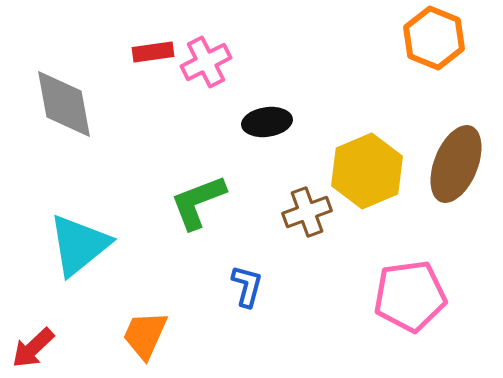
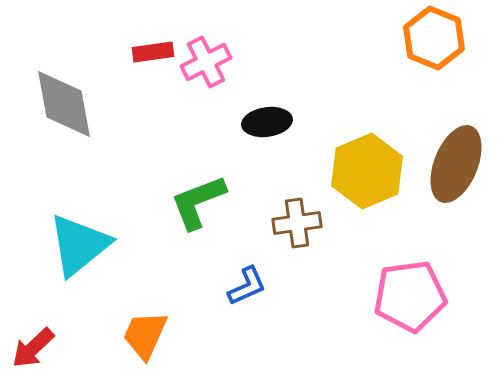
brown cross: moved 10 px left, 11 px down; rotated 12 degrees clockwise
blue L-shape: rotated 51 degrees clockwise
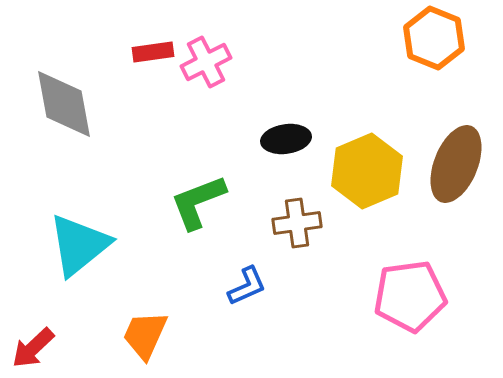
black ellipse: moved 19 px right, 17 px down
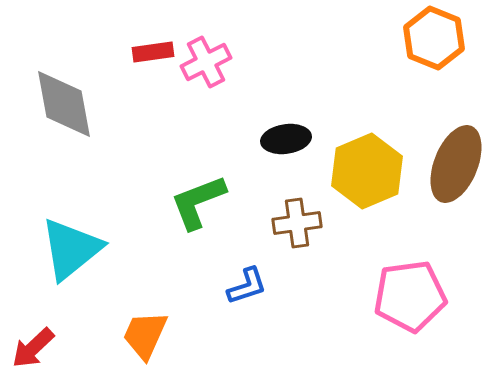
cyan triangle: moved 8 px left, 4 px down
blue L-shape: rotated 6 degrees clockwise
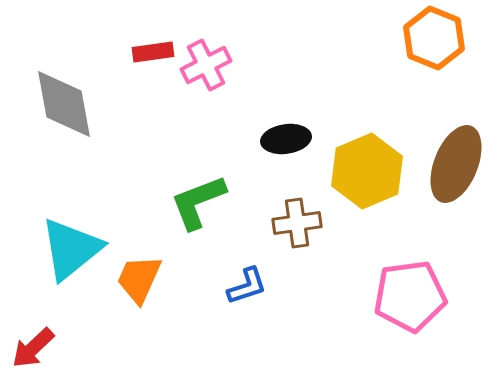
pink cross: moved 3 px down
orange trapezoid: moved 6 px left, 56 px up
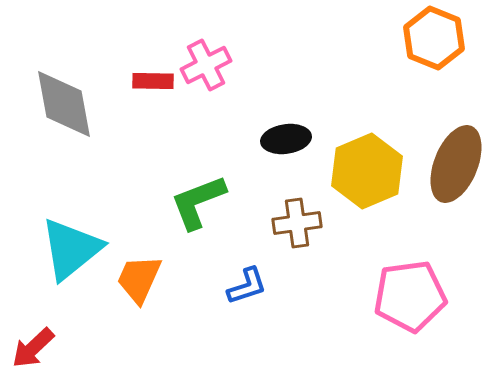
red rectangle: moved 29 px down; rotated 9 degrees clockwise
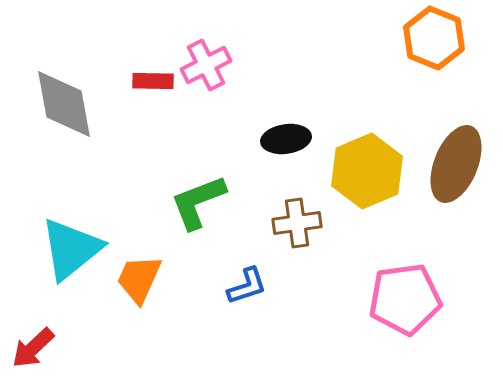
pink pentagon: moved 5 px left, 3 px down
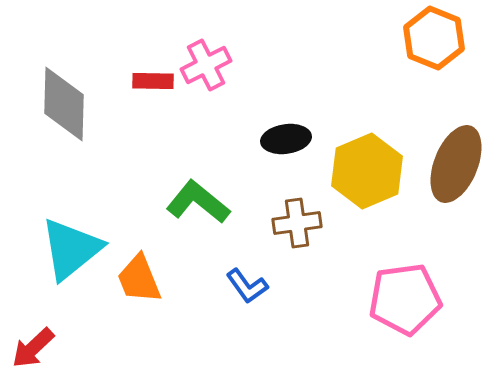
gray diamond: rotated 12 degrees clockwise
green L-shape: rotated 60 degrees clockwise
orange trapezoid: rotated 46 degrees counterclockwise
blue L-shape: rotated 72 degrees clockwise
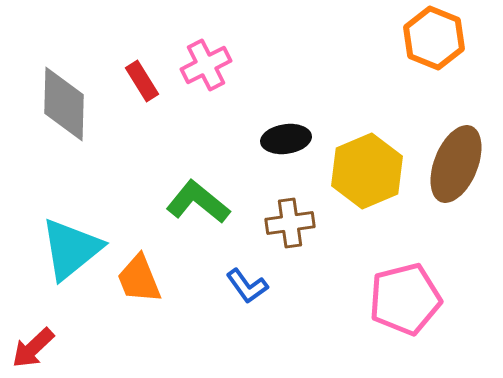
red rectangle: moved 11 px left; rotated 57 degrees clockwise
brown cross: moved 7 px left
pink pentagon: rotated 6 degrees counterclockwise
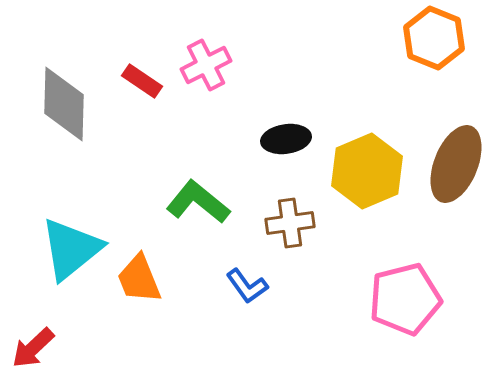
red rectangle: rotated 24 degrees counterclockwise
